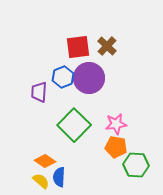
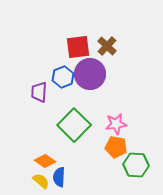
purple circle: moved 1 px right, 4 px up
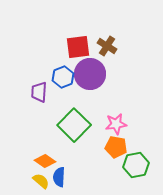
brown cross: rotated 12 degrees counterclockwise
green hexagon: rotated 15 degrees counterclockwise
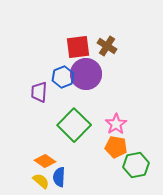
purple circle: moved 4 px left
pink star: rotated 25 degrees counterclockwise
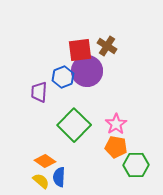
red square: moved 2 px right, 3 px down
purple circle: moved 1 px right, 3 px up
green hexagon: rotated 10 degrees clockwise
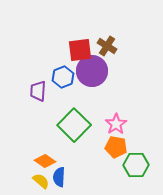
purple circle: moved 5 px right
purple trapezoid: moved 1 px left, 1 px up
